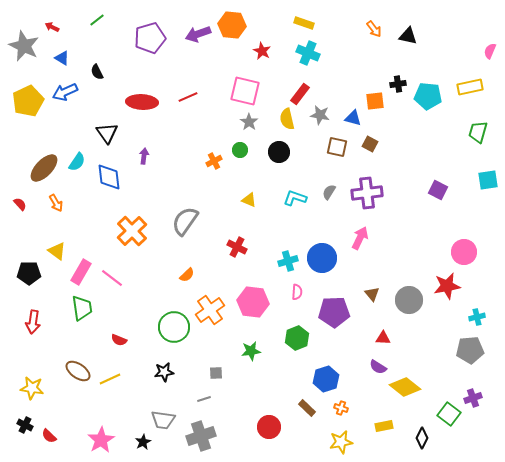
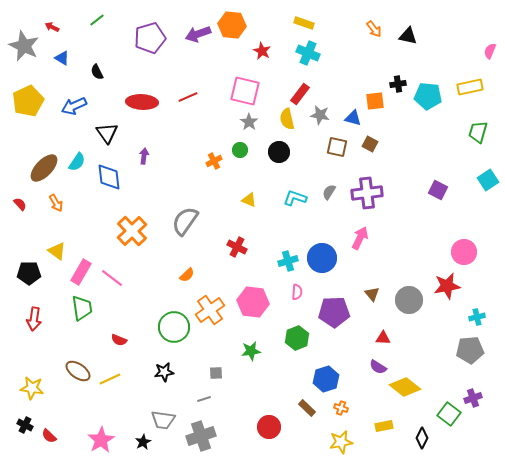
blue arrow at (65, 92): moved 9 px right, 14 px down
cyan square at (488, 180): rotated 25 degrees counterclockwise
red arrow at (33, 322): moved 1 px right, 3 px up
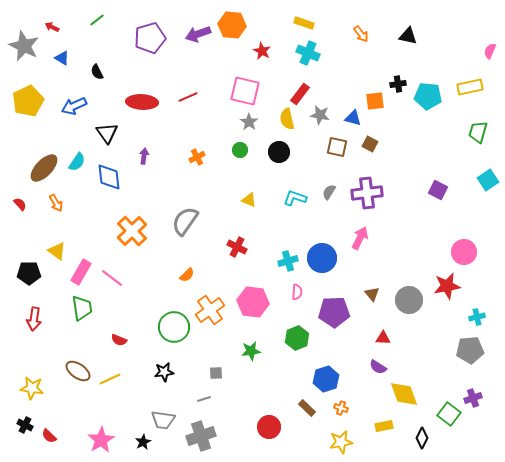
orange arrow at (374, 29): moved 13 px left, 5 px down
orange cross at (214, 161): moved 17 px left, 4 px up
yellow diamond at (405, 387): moved 1 px left, 7 px down; rotated 32 degrees clockwise
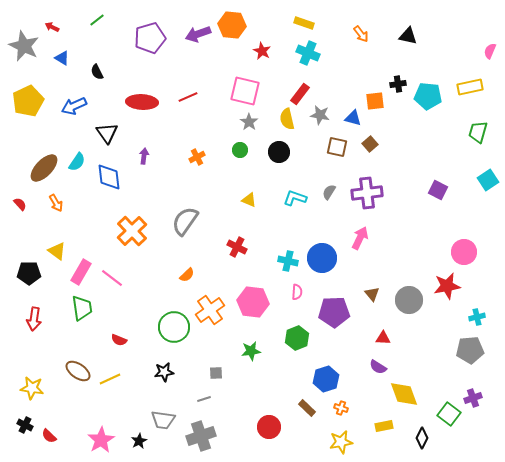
brown square at (370, 144): rotated 21 degrees clockwise
cyan cross at (288, 261): rotated 30 degrees clockwise
black star at (143, 442): moved 4 px left, 1 px up
